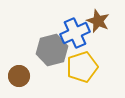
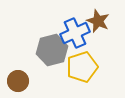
brown circle: moved 1 px left, 5 px down
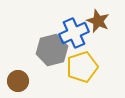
blue cross: moved 1 px left
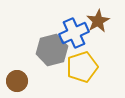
brown star: rotated 20 degrees clockwise
brown circle: moved 1 px left
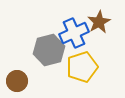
brown star: moved 1 px right, 1 px down
gray hexagon: moved 3 px left
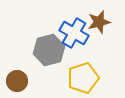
brown star: rotated 15 degrees clockwise
blue cross: rotated 36 degrees counterclockwise
yellow pentagon: moved 1 px right, 11 px down
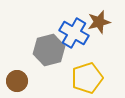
yellow pentagon: moved 4 px right
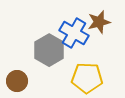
gray hexagon: rotated 16 degrees counterclockwise
yellow pentagon: rotated 20 degrees clockwise
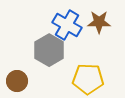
brown star: rotated 15 degrees clockwise
blue cross: moved 7 px left, 8 px up
yellow pentagon: moved 1 px right, 1 px down
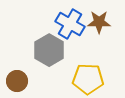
blue cross: moved 3 px right, 1 px up
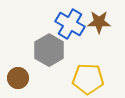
brown circle: moved 1 px right, 3 px up
